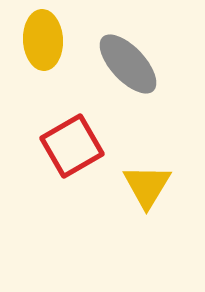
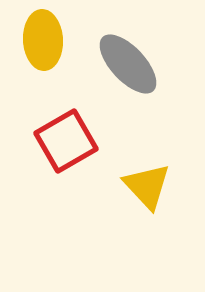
red square: moved 6 px left, 5 px up
yellow triangle: rotated 14 degrees counterclockwise
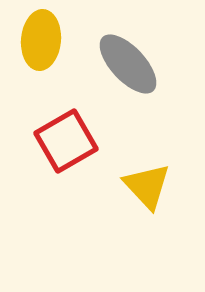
yellow ellipse: moved 2 px left; rotated 8 degrees clockwise
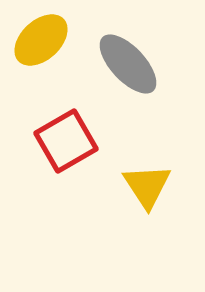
yellow ellipse: rotated 42 degrees clockwise
yellow triangle: rotated 10 degrees clockwise
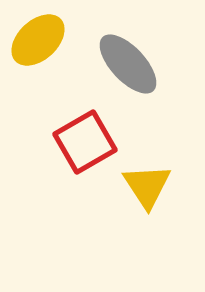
yellow ellipse: moved 3 px left
red square: moved 19 px right, 1 px down
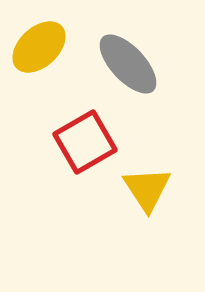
yellow ellipse: moved 1 px right, 7 px down
yellow triangle: moved 3 px down
